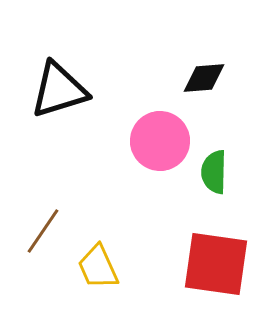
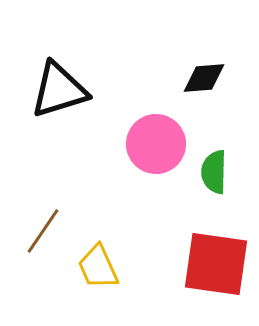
pink circle: moved 4 px left, 3 px down
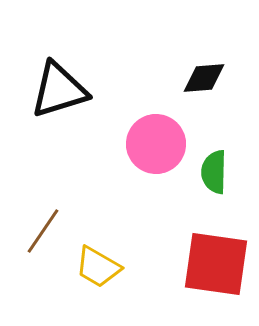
yellow trapezoid: rotated 36 degrees counterclockwise
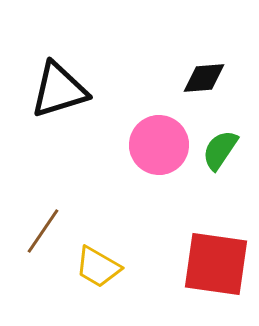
pink circle: moved 3 px right, 1 px down
green semicircle: moved 6 px right, 22 px up; rotated 33 degrees clockwise
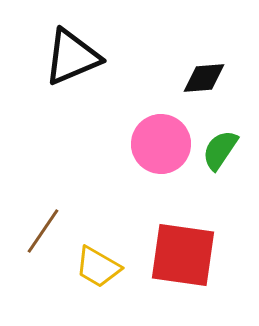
black triangle: moved 13 px right, 33 px up; rotated 6 degrees counterclockwise
pink circle: moved 2 px right, 1 px up
red square: moved 33 px left, 9 px up
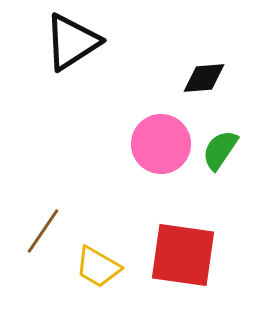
black triangle: moved 15 px up; rotated 10 degrees counterclockwise
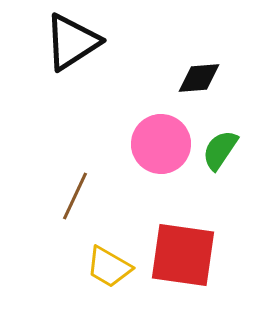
black diamond: moved 5 px left
brown line: moved 32 px right, 35 px up; rotated 9 degrees counterclockwise
yellow trapezoid: moved 11 px right
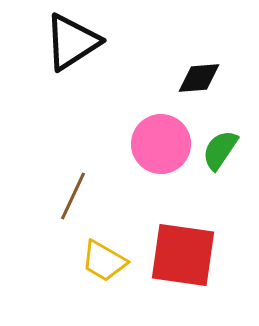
brown line: moved 2 px left
yellow trapezoid: moved 5 px left, 6 px up
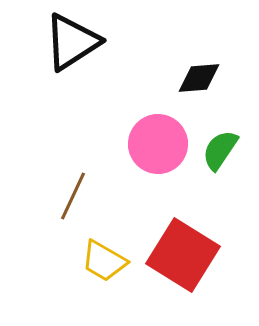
pink circle: moved 3 px left
red square: rotated 24 degrees clockwise
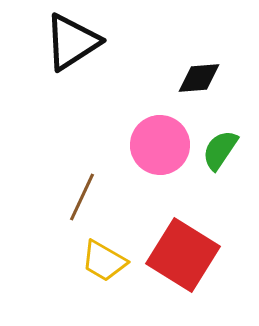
pink circle: moved 2 px right, 1 px down
brown line: moved 9 px right, 1 px down
